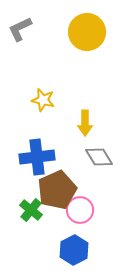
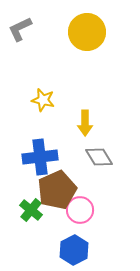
blue cross: moved 3 px right
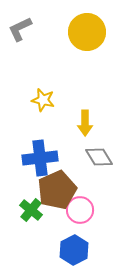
blue cross: moved 1 px down
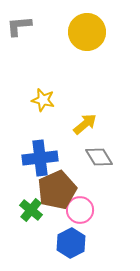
gray L-shape: moved 1 px left, 3 px up; rotated 20 degrees clockwise
yellow arrow: moved 1 px down; rotated 130 degrees counterclockwise
blue hexagon: moved 3 px left, 7 px up
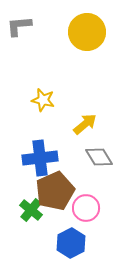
brown pentagon: moved 2 px left, 1 px down
pink circle: moved 6 px right, 2 px up
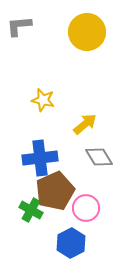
green cross: rotated 10 degrees counterclockwise
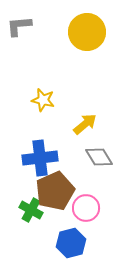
blue hexagon: rotated 12 degrees clockwise
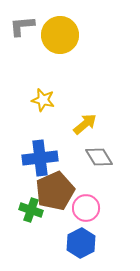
gray L-shape: moved 3 px right
yellow circle: moved 27 px left, 3 px down
green cross: rotated 10 degrees counterclockwise
blue hexagon: moved 10 px right; rotated 12 degrees counterclockwise
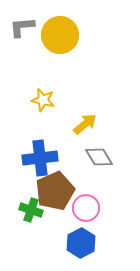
gray L-shape: moved 1 px down
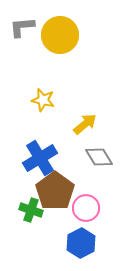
blue cross: rotated 24 degrees counterclockwise
brown pentagon: rotated 12 degrees counterclockwise
